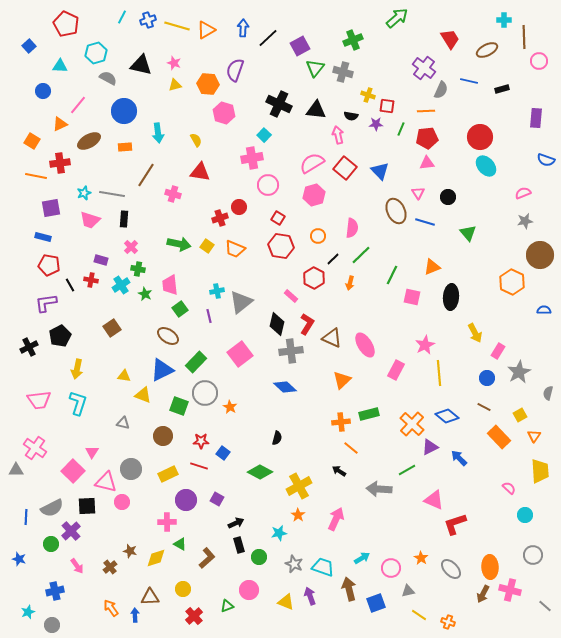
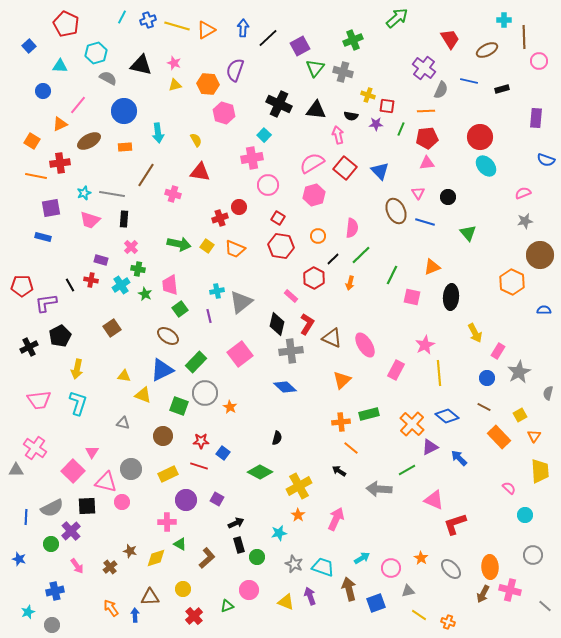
red pentagon at (49, 265): moved 27 px left, 21 px down; rotated 10 degrees counterclockwise
green circle at (259, 557): moved 2 px left
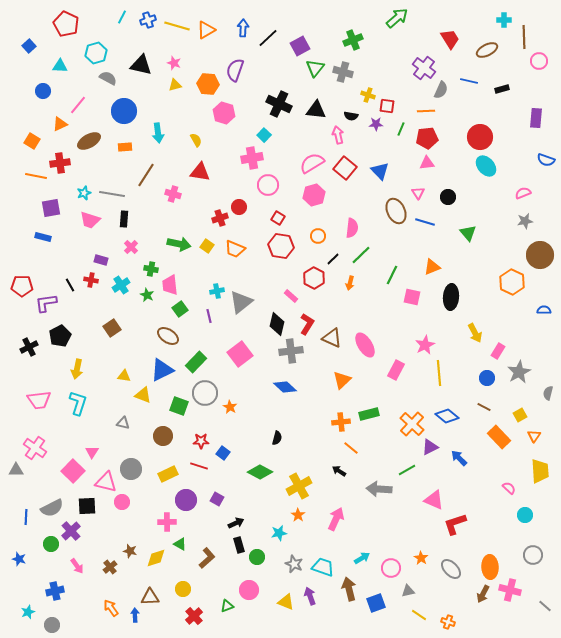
green cross at (138, 269): moved 13 px right
green star at (145, 294): moved 2 px right, 1 px down
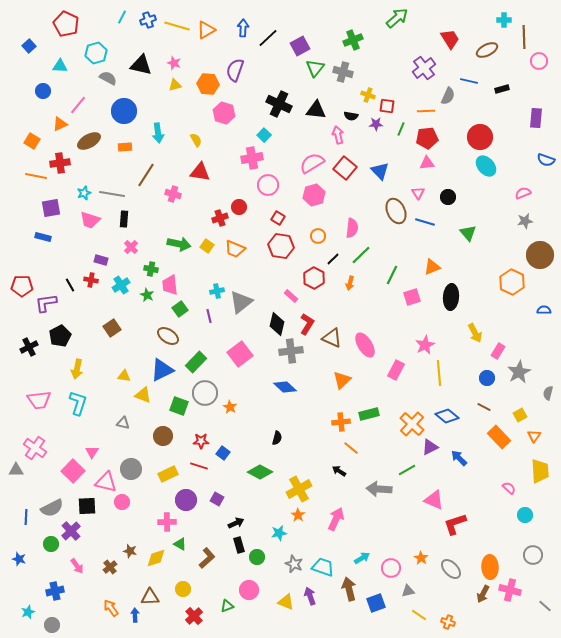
purple cross at (424, 68): rotated 15 degrees clockwise
gray semicircle at (441, 90): moved 7 px right, 6 px down
pink square at (412, 297): rotated 30 degrees counterclockwise
yellow cross at (299, 486): moved 3 px down
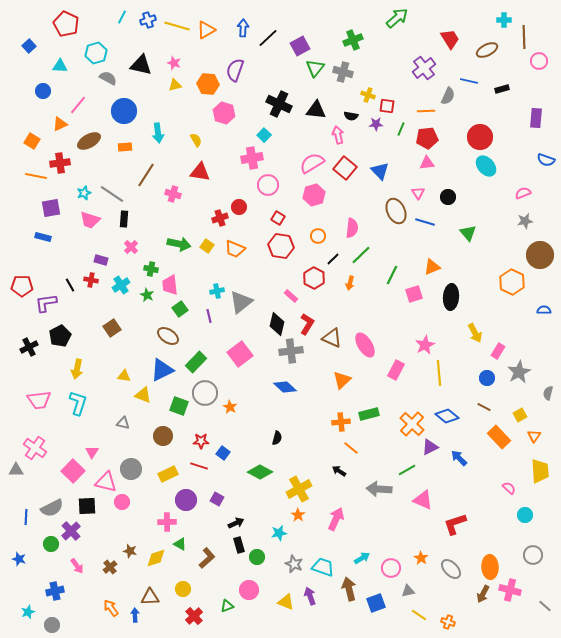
gray line at (112, 194): rotated 25 degrees clockwise
pink square at (412, 297): moved 2 px right, 3 px up
pink triangle at (434, 500): moved 11 px left
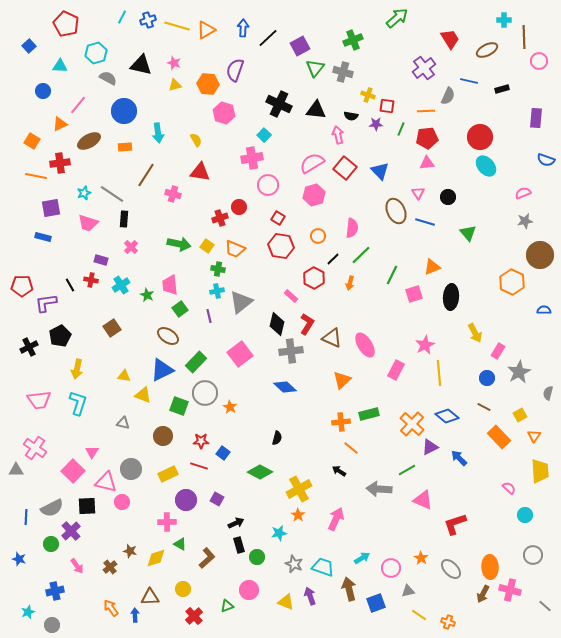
pink trapezoid at (90, 220): moved 2 px left, 3 px down
green cross at (151, 269): moved 67 px right
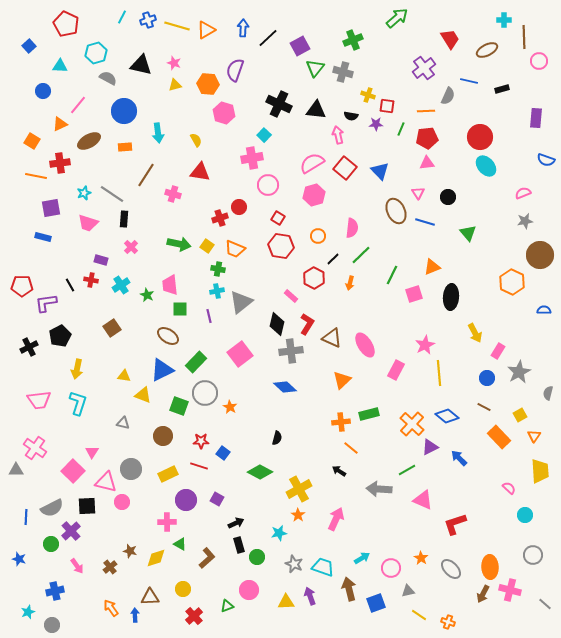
green square at (180, 309): rotated 35 degrees clockwise
yellow triangle at (286, 602): rotated 24 degrees counterclockwise
gray line at (545, 606): moved 2 px up
